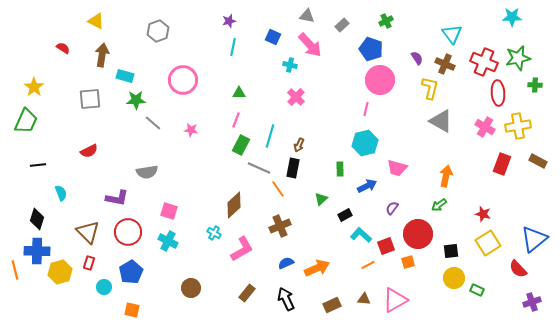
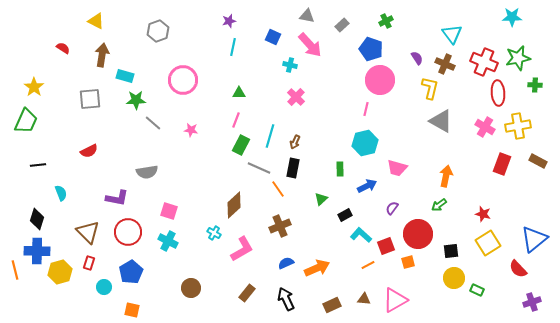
brown arrow at (299, 145): moved 4 px left, 3 px up
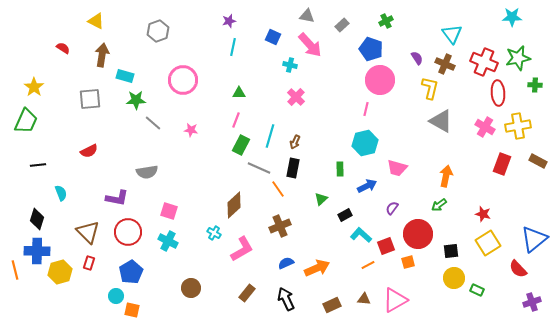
cyan circle at (104, 287): moved 12 px right, 9 px down
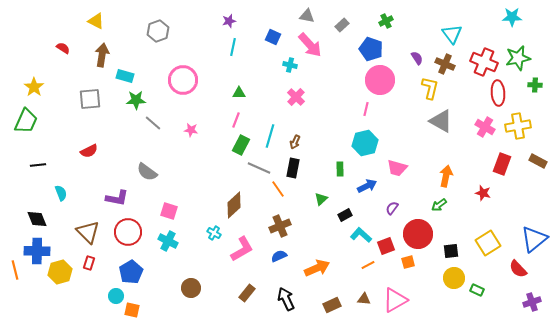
gray semicircle at (147, 172): rotated 45 degrees clockwise
red star at (483, 214): moved 21 px up
black diamond at (37, 219): rotated 40 degrees counterclockwise
blue semicircle at (286, 263): moved 7 px left, 7 px up
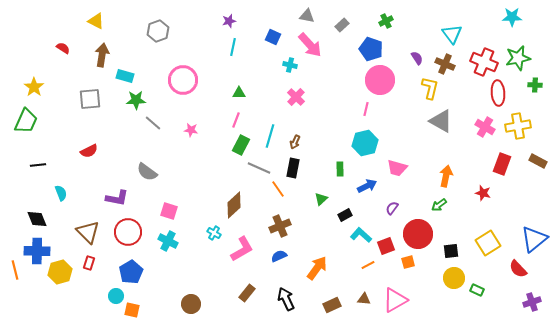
orange arrow at (317, 268): rotated 30 degrees counterclockwise
brown circle at (191, 288): moved 16 px down
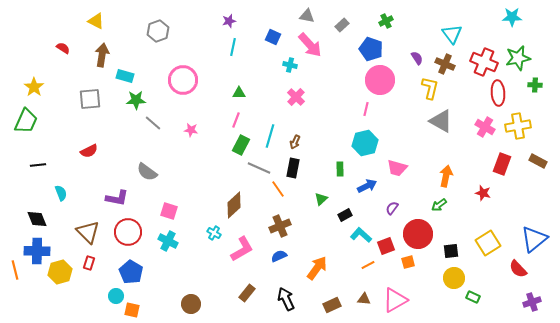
blue pentagon at (131, 272): rotated 10 degrees counterclockwise
green rectangle at (477, 290): moved 4 px left, 7 px down
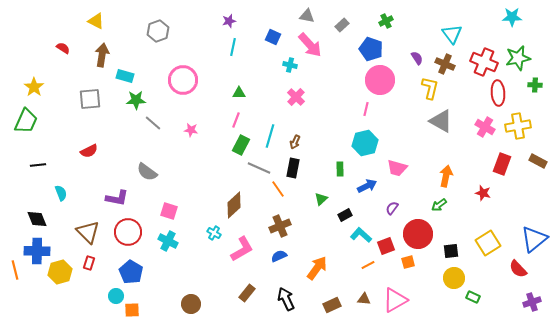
orange square at (132, 310): rotated 14 degrees counterclockwise
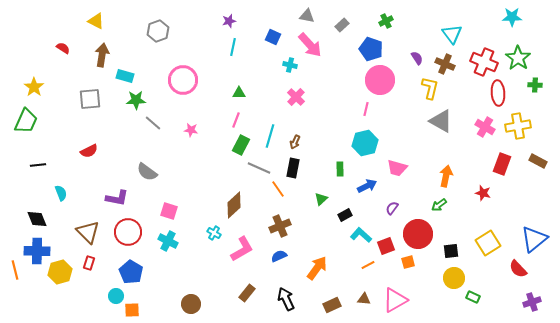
green star at (518, 58): rotated 25 degrees counterclockwise
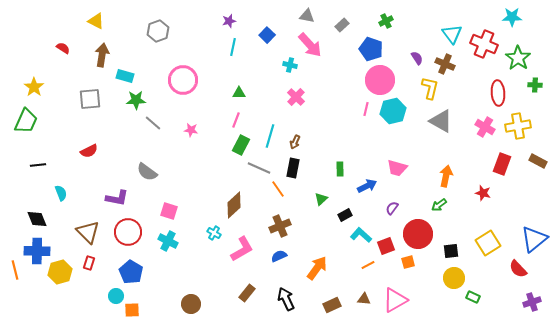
blue square at (273, 37): moved 6 px left, 2 px up; rotated 21 degrees clockwise
red cross at (484, 62): moved 18 px up
cyan hexagon at (365, 143): moved 28 px right, 32 px up
